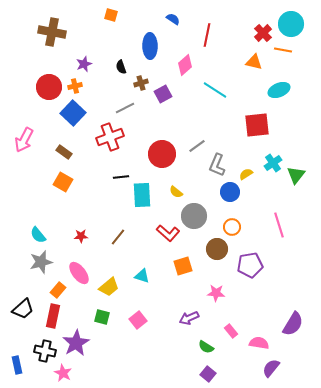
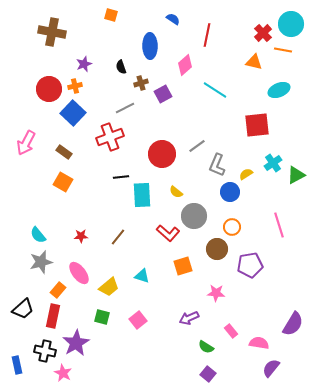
red circle at (49, 87): moved 2 px down
pink arrow at (24, 140): moved 2 px right, 3 px down
green triangle at (296, 175): rotated 24 degrees clockwise
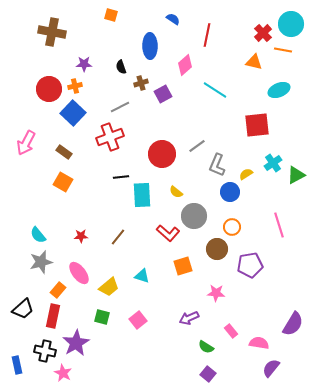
purple star at (84, 64): rotated 21 degrees clockwise
gray line at (125, 108): moved 5 px left, 1 px up
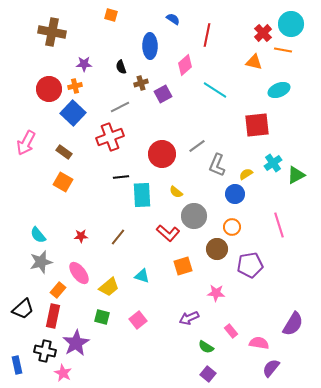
blue circle at (230, 192): moved 5 px right, 2 px down
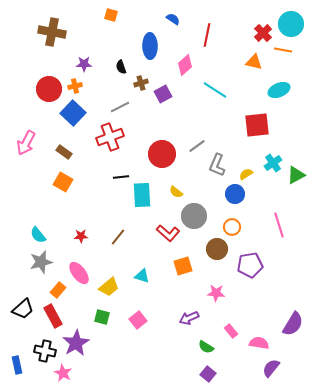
red rectangle at (53, 316): rotated 40 degrees counterclockwise
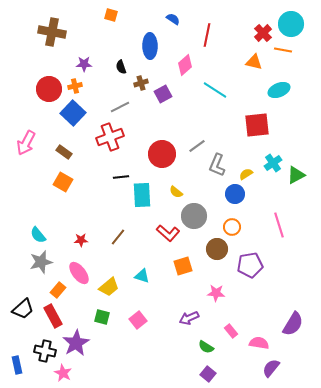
red star at (81, 236): moved 4 px down
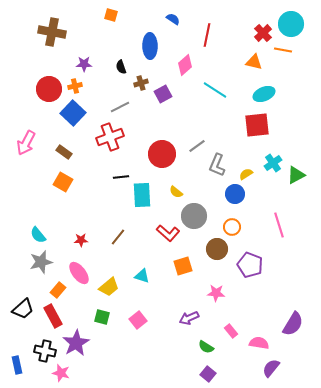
cyan ellipse at (279, 90): moved 15 px left, 4 px down
purple pentagon at (250, 265): rotated 30 degrees clockwise
pink star at (63, 373): moved 2 px left; rotated 12 degrees counterclockwise
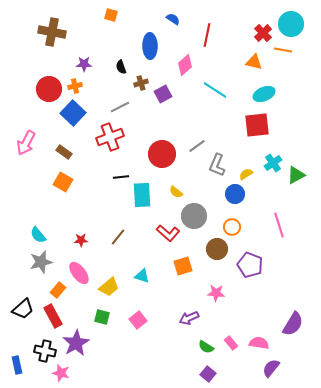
pink rectangle at (231, 331): moved 12 px down
